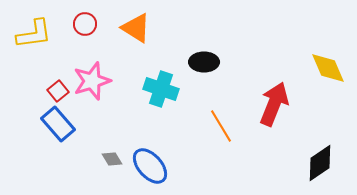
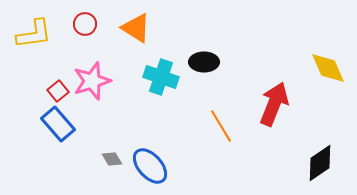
cyan cross: moved 12 px up
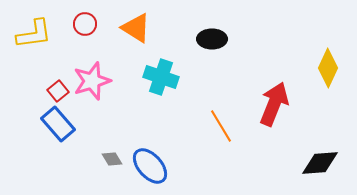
black ellipse: moved 8 px right, 23 px up
yellow diamond: rotated 48 degrees clockwise
black diamond: rotated 30 degrees clockwise
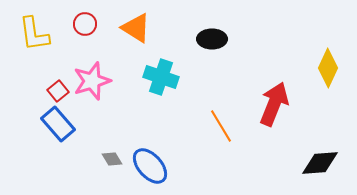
yellow L-shape: rotated 90 degrees clockwise
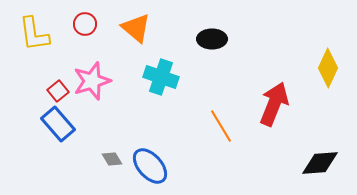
orange triangle: rotated 8 degrees clockwise
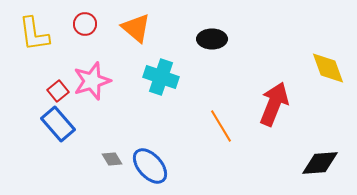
yellow diamond: rotated 45 degrees counterclockwise
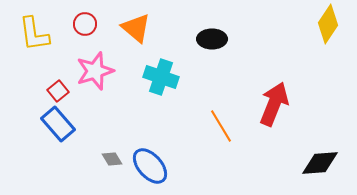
yellow diamond: moved 44 px up; rotated 54 degrees clockwise
pink star: moved 3 px right, 10 px up
